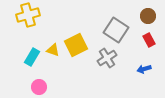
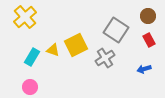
yellow cross: moved 3 px left, 2 px down; rotated 25 degrees counterclockwise
gray cross: moved 2 px left
pink circle: moved 9 px left
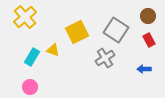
yellow square: moved 1 px right, 13 px up
blue arrow: rotated 16 degrees clockwise
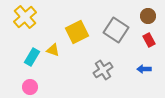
gray cross: moved 2 px left, 12 px down
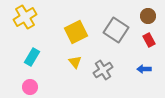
yellow cross: rotated 10 degrees clockwise
yellow square: moved 1 px left
yellow triangle: moved 22 px right, 12 px down; rotated 32 degrees clockwise
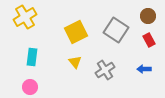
cyan rectangle: rotated 24 degrees counterclockwise
gray cross: moved 2 px right
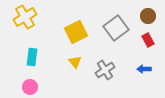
gray square: moved 2 px up; rotated 20 degrees clockwise
red rectangle: moved 1 px left
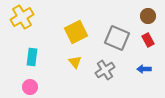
yellow cross: moved 3 px left
gray square: moved 1 px right, 10 px down; rotated 30 degrees counterclockwise
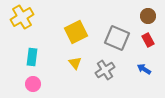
yellow triangle: moved 1 px down
blue arrow: rotated 32 degrees clockwise
pink circle: moved 3 px right, 3 px up
